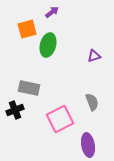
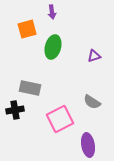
purple arrow: rotated 120 degrees clockwise
green ellipse: moved 5 px right, 2 px down
gray rectangle: moved 1 px right
gray semicircle: rotated 144 degrees clockwise
black cross: rotated 12 degrees clockwise
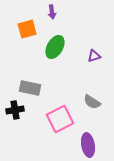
green ellipse: moved 2 px right; rotated 15 degrees clockwise
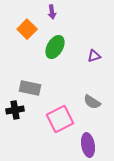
orange square: rotated 30 degrees counterclockwise
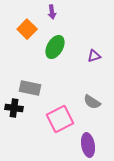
black cross: moved 1 px left, 2 px up; rotated 18 degrees clockwise
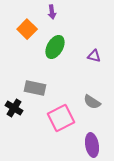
purple triangle: rotated 32 degrees clockwise
gray rectangle: moved 5 px right
black cross: rotated 24 degrees clockwise
pink square: moved 1 px right, 1 px up
purple ellipse: moved 4 px right
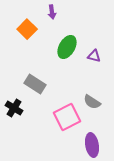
green ellipse: moved 12 px right
gray rectangle: moved 4 px up; rotated 20 degrees clockwise
pink square: moved 6 px right, 1 px up
